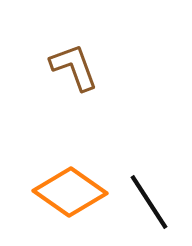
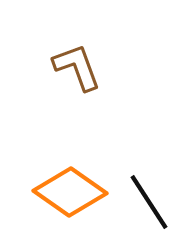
brown L-shape: moved 3 px right
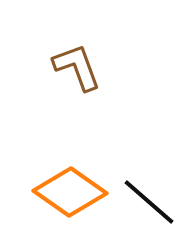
black line: rotated 16 degrees counterclockwise
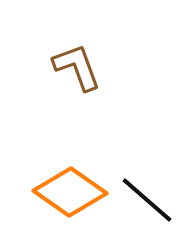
black line: moved 2 px left, 2 px up
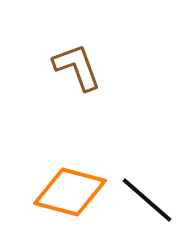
orange diamond: rotated 20 degrees counterclockwise
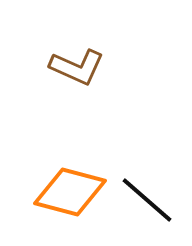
brown L-shape: rotated 134 degrees clockwise
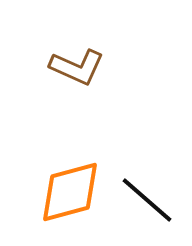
orange diamond: rotated 30 degrees counterclockwise
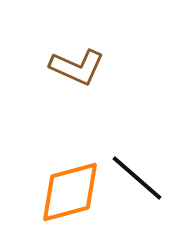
black line: moved 10 px left, 22 px up
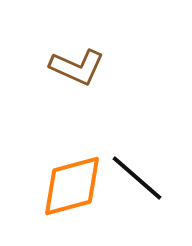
orange diamond: moved 2 px right, 6 px up
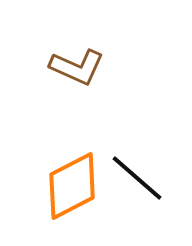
orange diamond: rotated 12 degrees counterclockwise
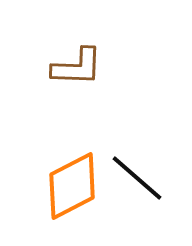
brown L-shape: rotated 22 degrees counterclockwise
